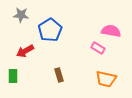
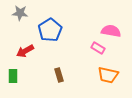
gray star: moved 1 px left, 2 px up
orange trapezoid: moved 2 px right, 4 px up
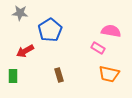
orange trapezoid: moved 1 px right, 1 px up
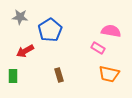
gray star: moved 4 px down
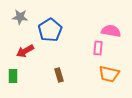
pink rectangle: rotated 64 degrees clockwise
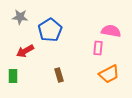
orange trapezoid: rotated 40 degrees counterclockwise
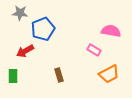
gray star: moved 4 px up
blue pentagon: moved 7 px left, 1 px up; rotated 10 degrees clockwise
pink rectangle: moved 4 px left, 2 px down; rotated 64 degrees counterclockwise
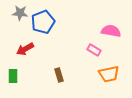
blue pentagon: moved 7 px up
red arrow: moved 2 px up
orange trapezoid: rotated 15 degrees clockwise
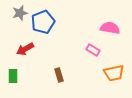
gray star: rotated 21 degrees counterclockwise
pink semicircle: moved 1 px left, 3 px up
pink rectangle: moved 1 px left
orange trapezoid: moved 5 px right, 1 px up
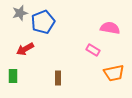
brown rectangle: moved 1 px left, 3 px down; rotated 16 degrees clockwise
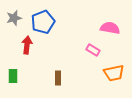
gray star: moved 6 px left, 5 px down
red arrow: moved 2 px right, 4 px up; rotated 126 degrees clockwise
